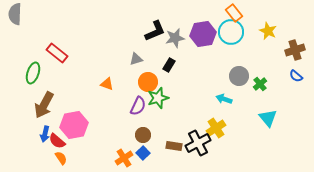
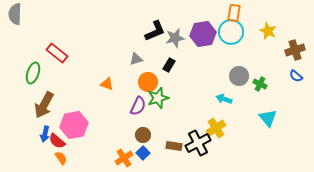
orange rectangle: rotated 48 degrees clockwise
green cross: rotated 24 degrees counterclockwise
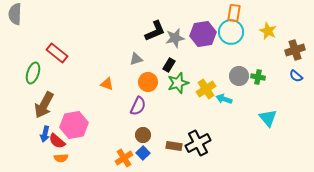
green cross: moved 2 px left, 7 px up; rotated 16 degrees counterclockwise
green star: moved 20 px right, 15 px up
yellow cross: moved 10 px left, 39 px up
orange semicircle: rotated 120 degrees clockwise
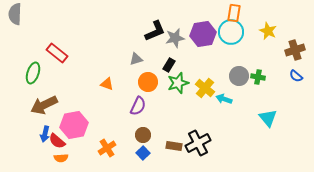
yellow cross: moved 1 px left, 1 px up; rotated 18 degrees counterclockwise
brown arrow: rotated 36 degrees clockwise
orange cross: moved 17 px left, 10 px up
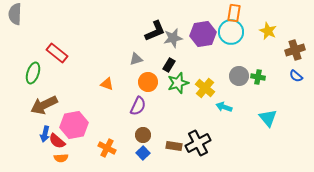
gray star: moved 2 px left
cyan arrow: moved 8 px down
orange cross: rotated 30 degrees counterclockwise
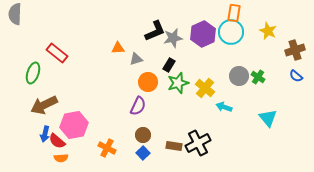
purple hexagon: rotated 15 degrees counterclockwise
green cross: rotated 24 degrees clockwise
orange triangle: moved 11 px right, 36 px up; rotated 24 degrees counterclockwise
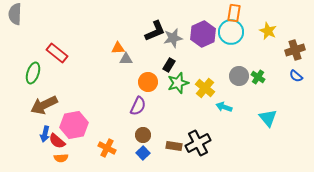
gray triangle: moved 10 px left; rotated 16 degrees clockwise
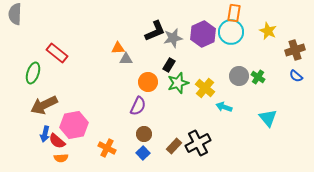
brown circle: moved 1 px right, 1 px up
brown rectangle: rotated 56 degrees counterclockwise
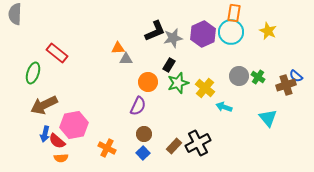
brown cross: moved 9 px left, 35 px down
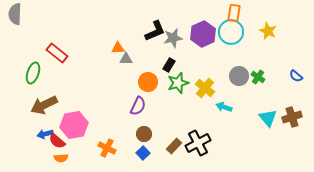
brown cross: moved 6 px right, 32 px down
blue arrow: rotated 63 degrees clockwise
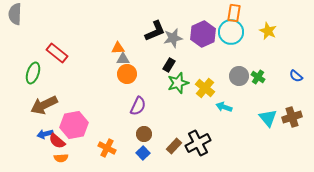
gray triangle: moved 3 px left
orange circle: moved 21 px left, 8 px up
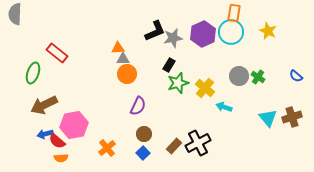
orange cross: rotated 24 degrees clockwise
